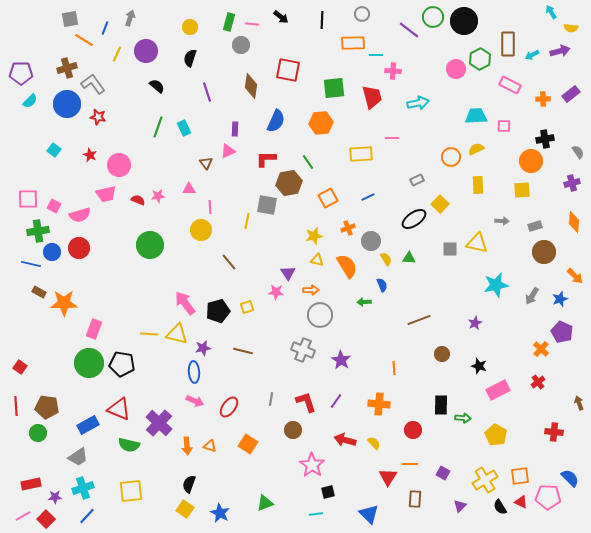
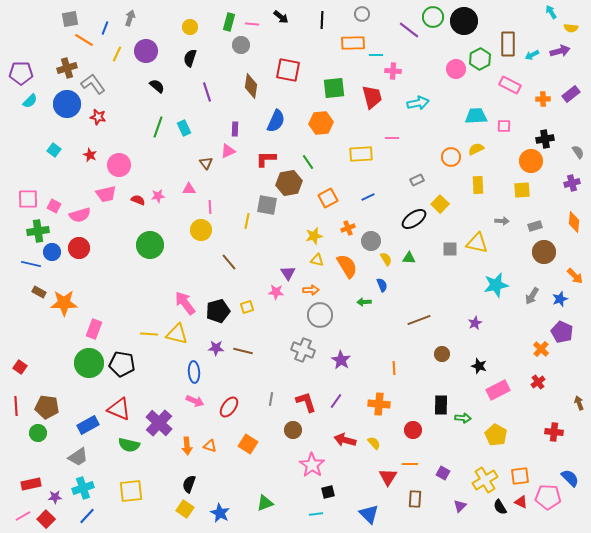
purple star at (203, 348): moved 13 px right; rotated 14 degrees clockwise
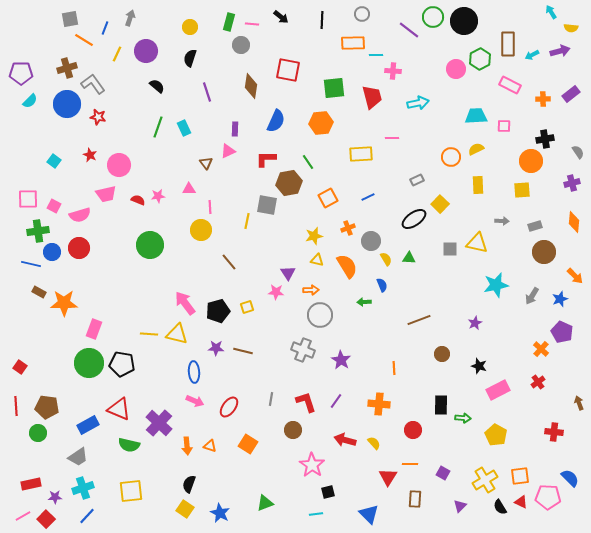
cyan square at (54, 150): moved 11 px down
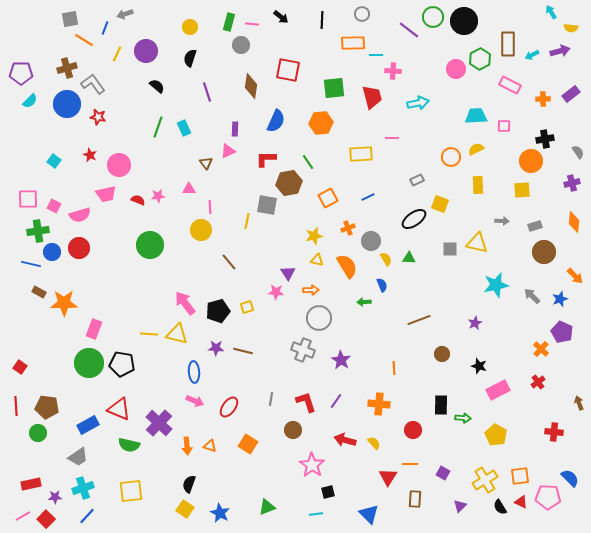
gray arrow at (130, 18): moved 5 px left, 4 px up; rotated 126 degrees counterclockwise
yellow square at (440, 204): rotated 24 degrees counterclockwise
gray arrow at (532, 296): rotated 102 degrees clockwise
gray circle at (320, 315): moved 1 px left, 3 px down
green triangle at (265, 503): moved 2 px right, 4 px down
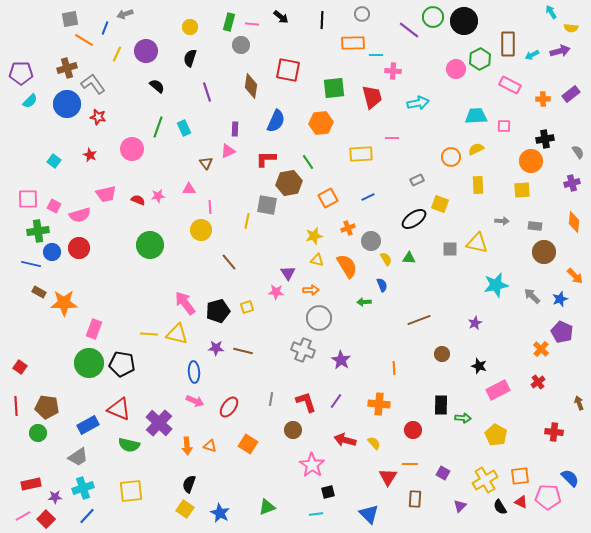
pink circle at (119, 165): moved 13 px right, 16 px up
gray rectangle at (535, 226): rotated 24 degrees clockwise
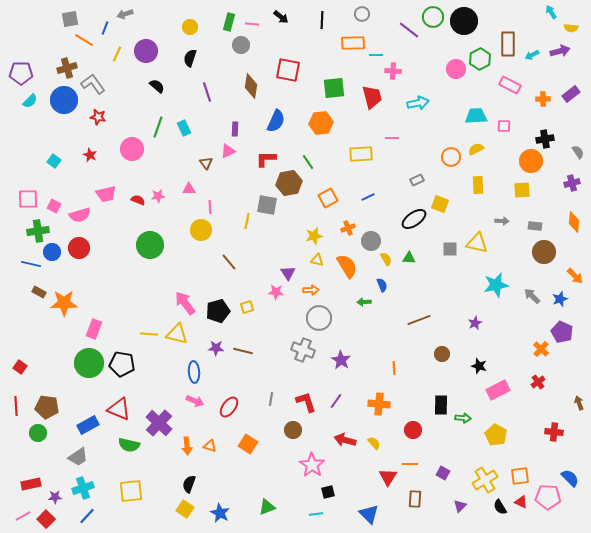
blue circle at (67, 104): moved 3 px left, 4 px up
